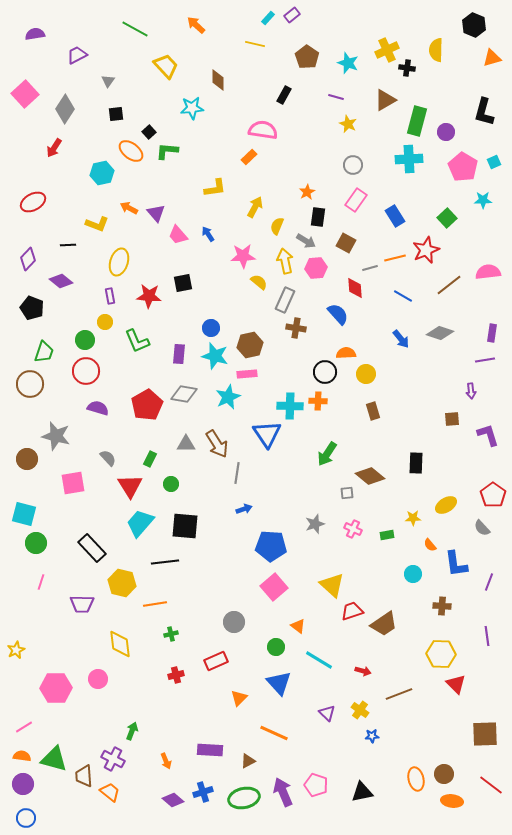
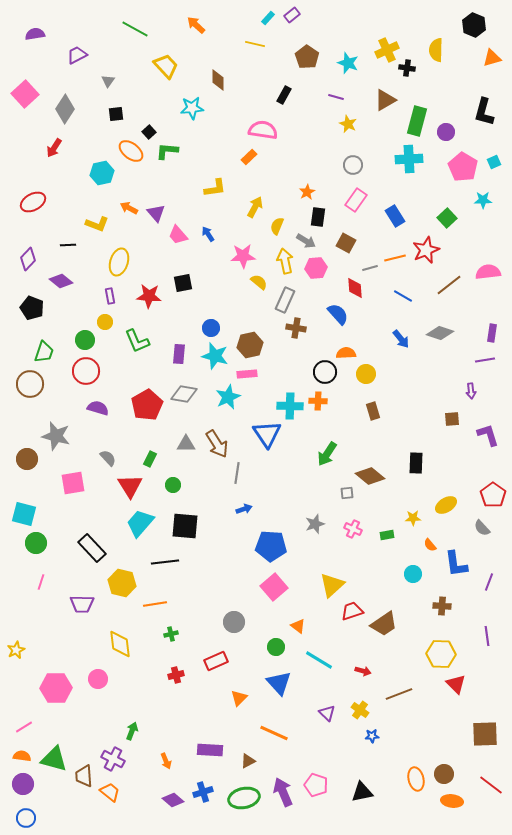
green circle at (171, 484): moved 2 px right, 1 px down
yellow triangle at (332, 585): rotated 36 degrees clockwise
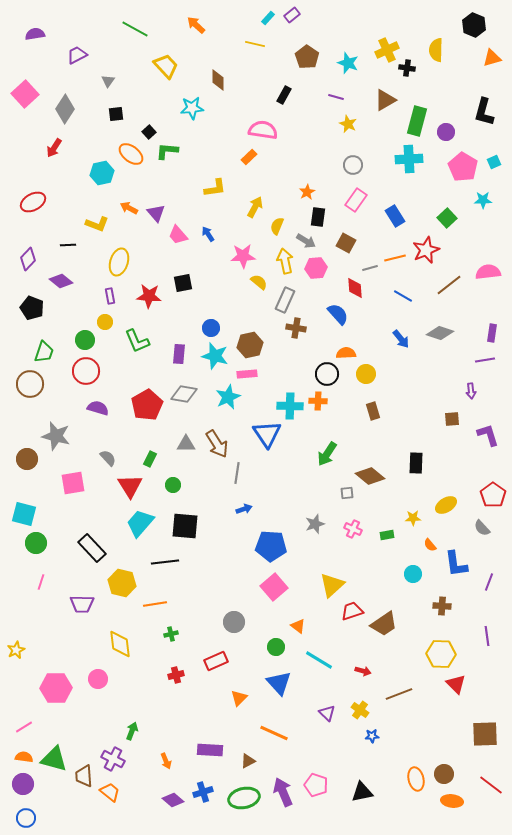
orange ellipse at (131, 151): moved 3 px down
black circle at (325, 372): moved 2 px right, 2 px down
orange semicircle at (22, 756): moved 2 px right, 1 px down
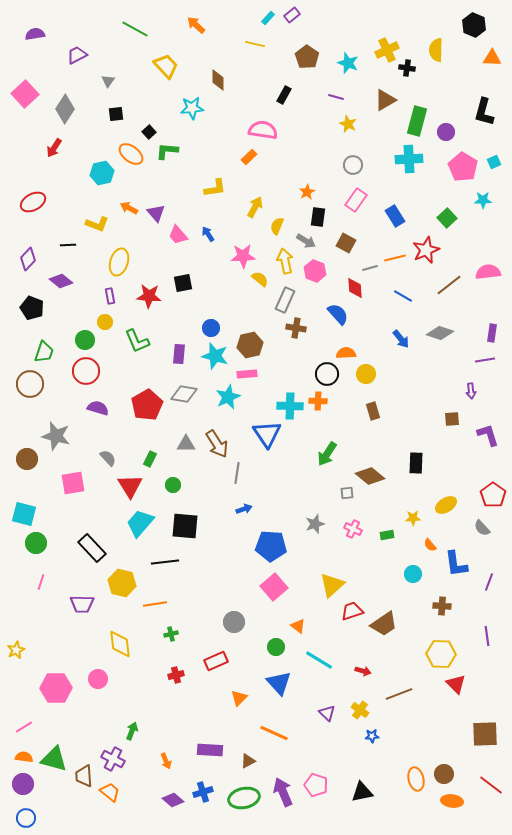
orange triangle at (492, 58): rotated 18 degrees clockwise
pink hexagon at (316, 268): moved 1 px left, 3 px down; rotated 25 degrees clockwise
yellow semicircle at (259, 282): moved 1 px right, 3 px up
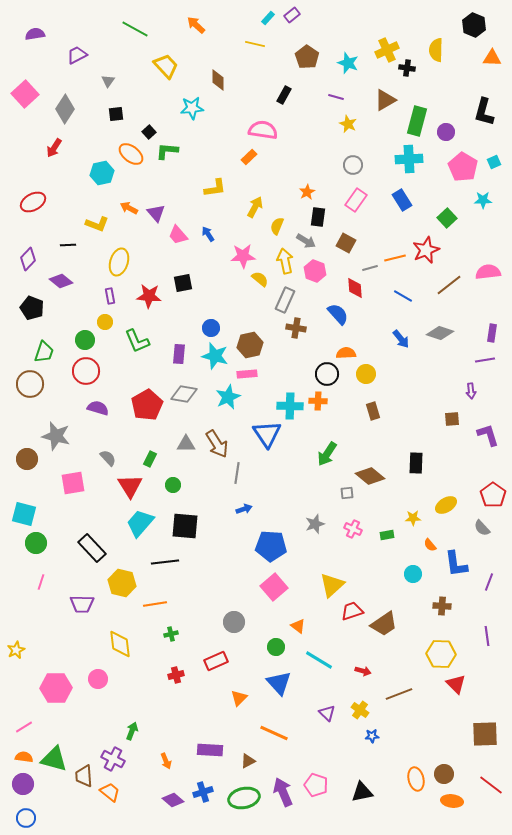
blue rectangle at (395, 216): moved 7 px right, 16 px up
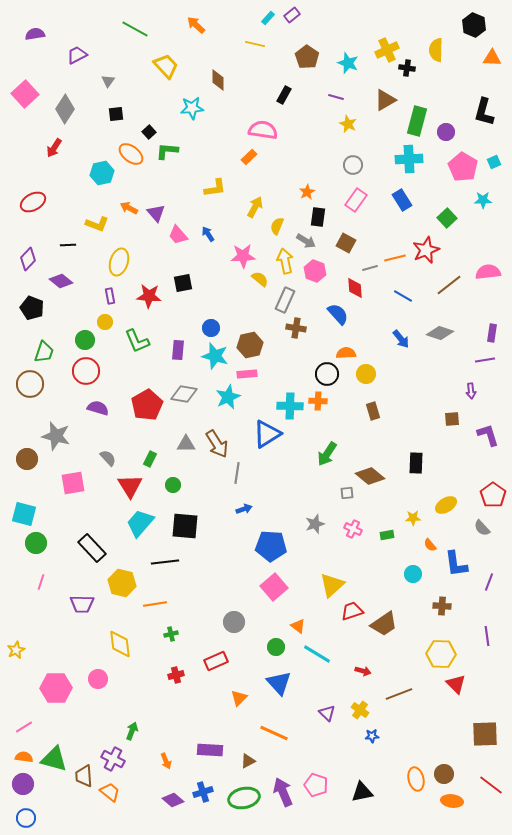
purple rectangle at (179, 354): moved 1 px left, 4 px up
blue triangle at (267, 434): rotated 32 degrees clockwise
cyan line at (319, 660): moved 2 px left, 6 px up
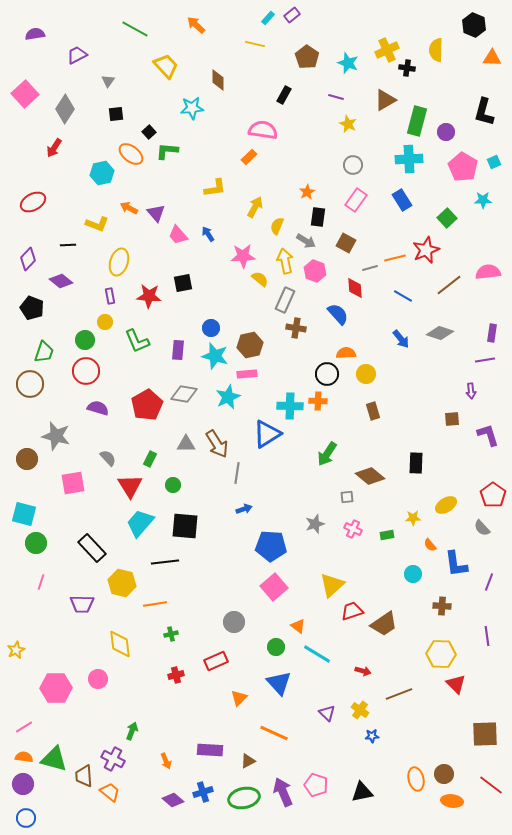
gray square at (347, 493): moved 4 px down
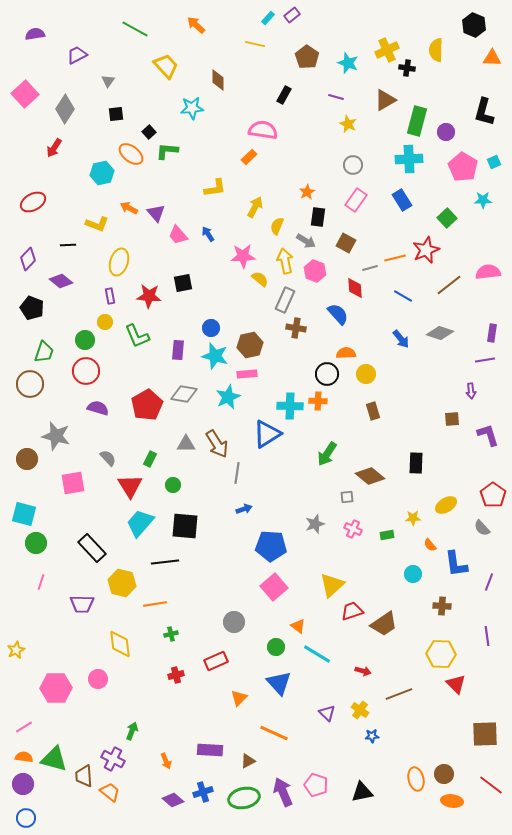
green L-shape at (137, 341): moved 5 px up
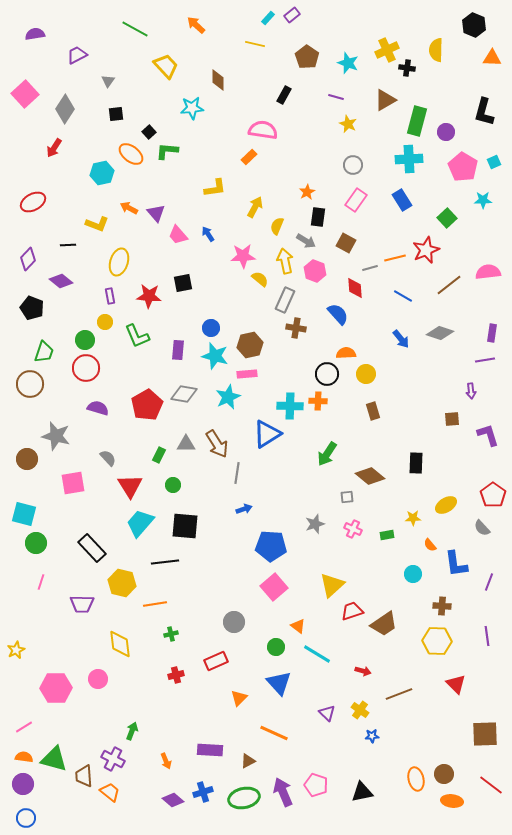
red circle at (86, 371): moved 3 px up
green rectangle at (150, 459): moved 9 px right, 4 px up
yellow hexagon at (441, 654): moved 4 px left, 13 px up
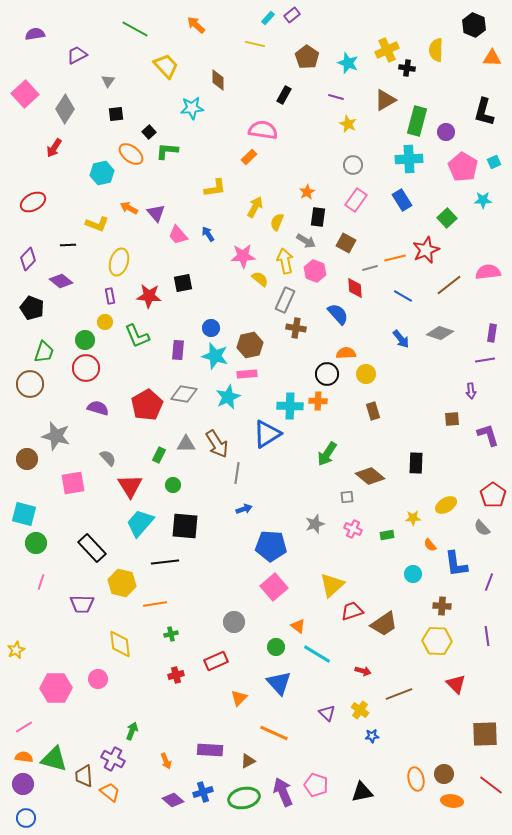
yellow semicircle at (277, 226): moved 4 px up
